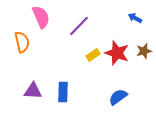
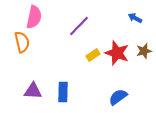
pink semicircle: moved 7 px left; rotated 35 degrees clockwise
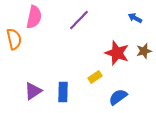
purple line: moved 6 px up
orange semicircle: moved 8 px left, 3 px up
yellow rectangle: moved 2 px right, 22 px down
purple triangle: rotated 36 degrees counterclockwise
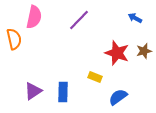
yellow rectangle: rotated 56 degrees clockwise
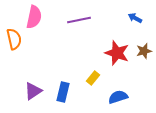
purple line: rotated 35 degrees clockwise
yellow rectangle: moved 2 px left, 1 px down; rotated 72 degrees counterclockwise
blue rectangle: rotated 12 degrees clockwise
blue semicircle: rotated 18 degrees clockwise
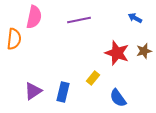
orange semicircle: rotated 20 degrees clockwise
blue semicircle: moved 1 px down; rotated 108 degrees counterclockwise
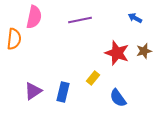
purple line: moved 1 px right
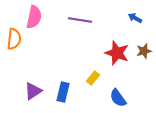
purple line: rotated 20 degrees clockwise
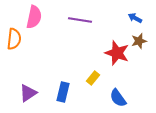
brown star: moved 5 px left, 10 px up
purple triangle: moved 5 px left, 2 px down
